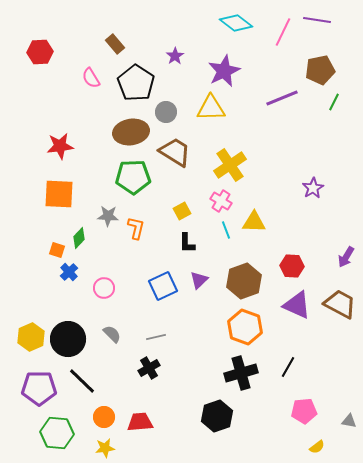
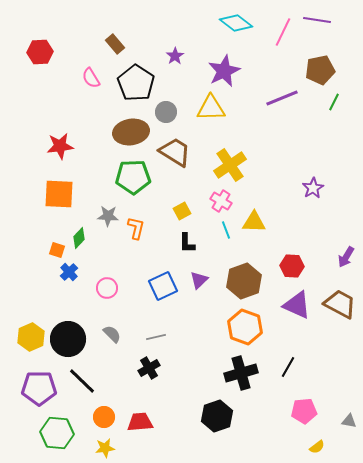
pink circle at (104, 288): moved 3 px right
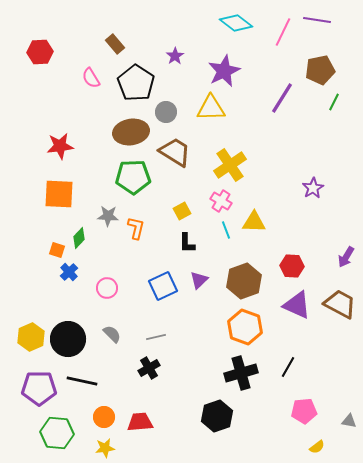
purple line at (282, 98): rotated 36 degrees counterclockwise
black line at (82, 381): rotated 32 degrees counterclockwise
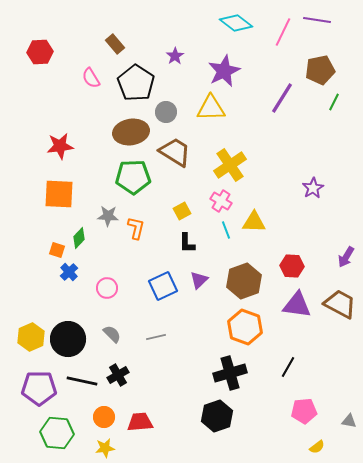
purple triangle at (297, 305): rotated 16 degrees counterclockwise
black cross at (149, 368): moved 31 px left, 7 px down
black cross at (241, 373): moved 11 px left
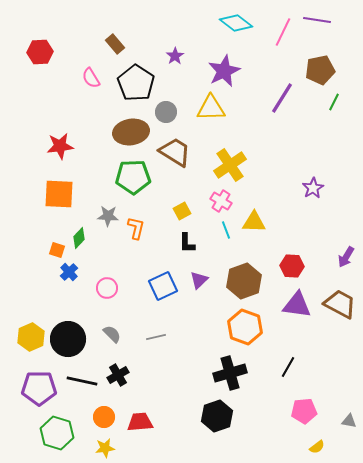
green hexagon at (57, 433): rotated 12 degrees clockwise
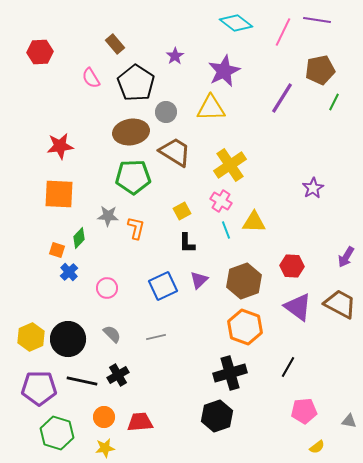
purple triangle at (297, 305): moved 1 px right, 2 px down; rotated 28 degrees clockwise
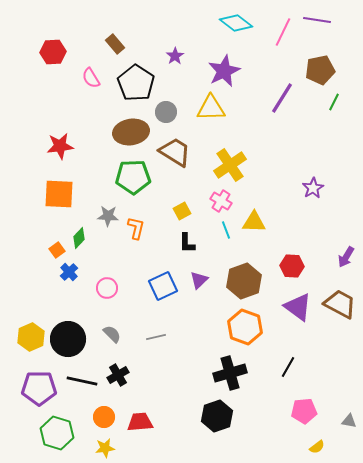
red hexagon at (40, 52): moved 13 px right
orange square at (57, 250): rotated 35 degrees clockwise
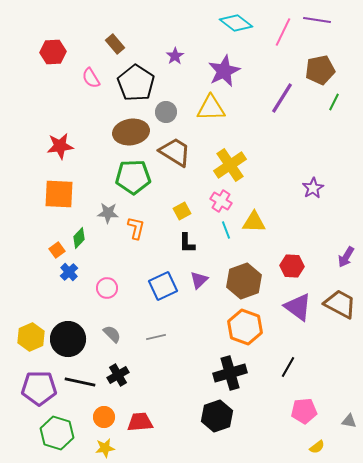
gray star at (108, 216): moved 3 px up
black line at (82, 381): moved 2 px left, 1 px down
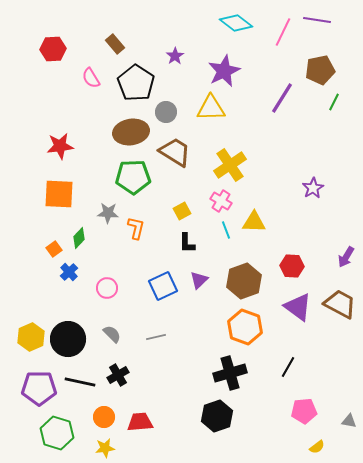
red hexagon at (53, 52): moved 3 px up
orange square at (57, 250): moved 3 px left, 1 px up
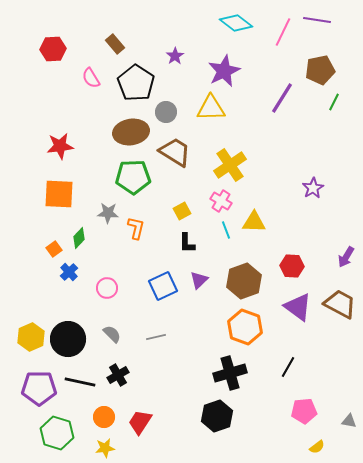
red trapezoid at (140, 422): rotated 52 degrees counterclockwise
